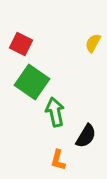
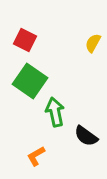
red square: moved 4 px right, 4 px up
green square: moved 2 px left, 1 px up
black semicircle: rotated 95 degrees clockwise
orange L-shape: moved 22 px left, 4 px up; rotated 45 degrees clockwise
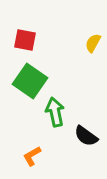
red square: rotated 15 degrees counterclockwise
orange L-shape: moved 4 px left
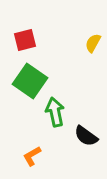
red square: rotated 25 degrees counterclockwise
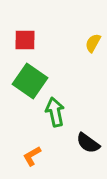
red square: rotated 15 degrees clockwise
black semicircle: moved 2 px right, 7 px down
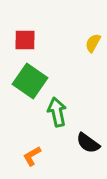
green arrow: moved 2 px right
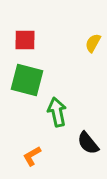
green square: moved 3 px left, 1 px up; rotated 20 degrees counterclockwise
black semicircle: rotated 15 degrees clockwise
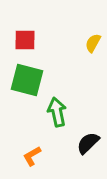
black semicircle: rotated 85 degrees clockwise
